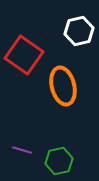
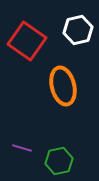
white hexagon: moved 1 px left, 1 px up
red square: moved 3 px right, 14 px up
purple line: moved 2 px up
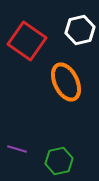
white hexagon: moved 2 px right
orange ellipse: moved 3 px right, 4 px up; rotated 12 degrees counterclockwise
purple line: moved 5 px left, 1 px down
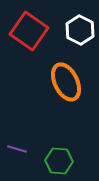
white hexagon: rotated 20 degrees counterclockwise
red square: moved 2 px right, 10 px up
green hexagon: rotated 16 degrees clockwise
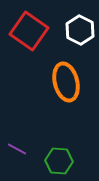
orange ellipse: rotated 12 degrees clockwise
purple line: rotated 12 degrees clockwise
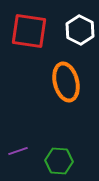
red square: rotated 27 degrees counterclockwise
purple line: moved 1 px right, 2 px down; rotated 48 degrees counterclockwise
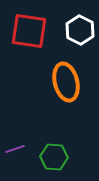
purple line: moved 3 px left, 2 px up
green hexagon: moved 5 px left, 4 px up
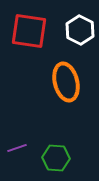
purple line: moved 2 px right, 1 px up
green hexagon: moved 2 px right, 1 px down
